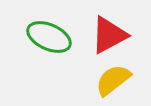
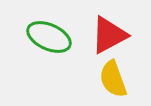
yellow semicircle: moved 1 px up; rotated 72 degrees counterclockwise
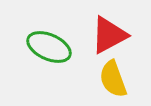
green ellipse: moved 10 px down
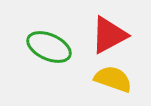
yellow semicircle: rotated 129 degrees clockwise
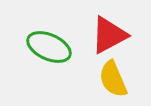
yellow semicircle: rotated 132 degrees counterclockwise
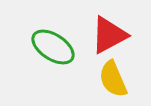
green ellipse: moved 4 px right; rotated 9 degrees clockwise
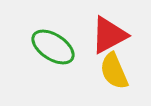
yellow semicircle: moved 1 px right, 8 px up
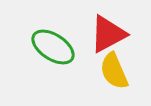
red triangle: moved 1 px left, 1 px up
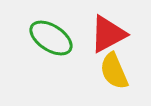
green ellipse: moved 2 px left, 9 px up
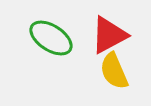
red triangle: moved 1 px right, 1 px down
